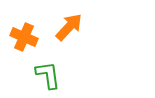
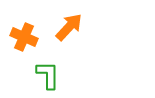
green L-shape: rotated 8 degrees clockwise
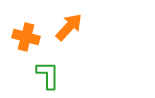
orange cross: moved 2 px right; rotated 8 degrees counterclockwise
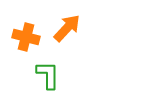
orange arrow: moved 2 px left, 1 px down
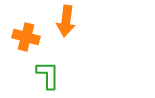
orange arrow: moved 1 px left, 7 px up; rotated 144 degrees clockwise
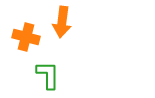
orange arrow: moved 4 px left, 1 px down
